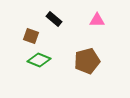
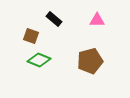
brown pentagon: moved 3 px right
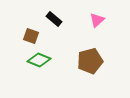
pink triangle: rotated 42 degrees counterclockwise
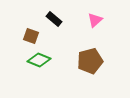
pink triangle: moved 2 px left
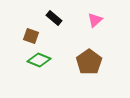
black rectangle: moved 1 px up
brown pentagon: moved 1 px left, 1 px down; rotated 20 degrees counterclockwise
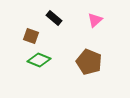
brown pentagon: rotated 15 degrees counterclockwise
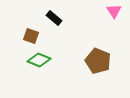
pink triangle: moved 19 px right, 9 px up; rotated 21 degrees counterclockwise
brown pentagon: moved 9 px right, 1 px up
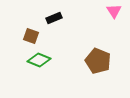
black rectangle: rotated 63 degrees counterclockwise
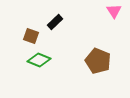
black rectangle: moved 1 px right, 4 px down; rotated 21 degrees counterclockwise
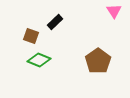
brown pentagon: rotated 15 degrees clockwise
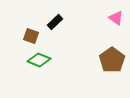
pink triangle: moved 2 px right, 7 px down; rotated 21 degrees counterclockwise
brown pentagon: moved 14 px right, 1 px up
